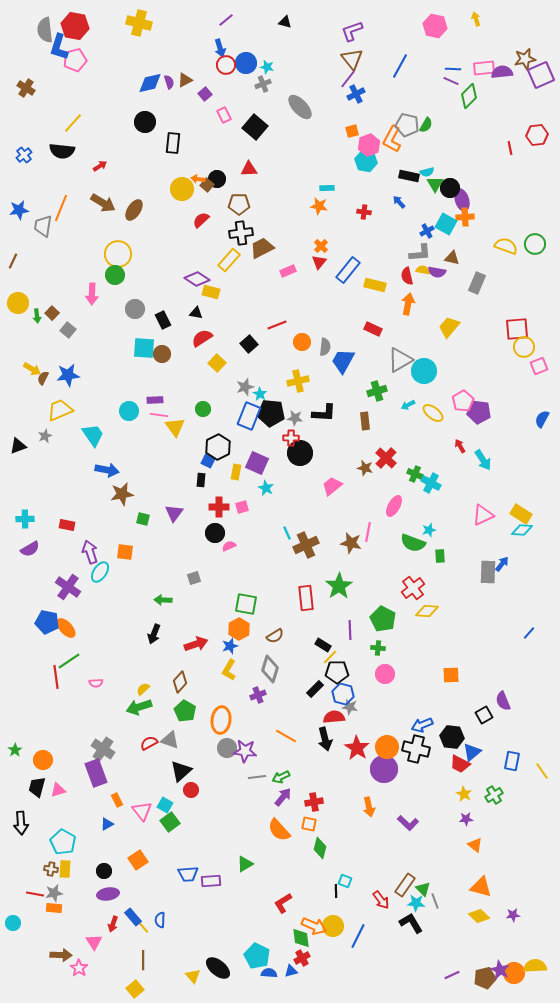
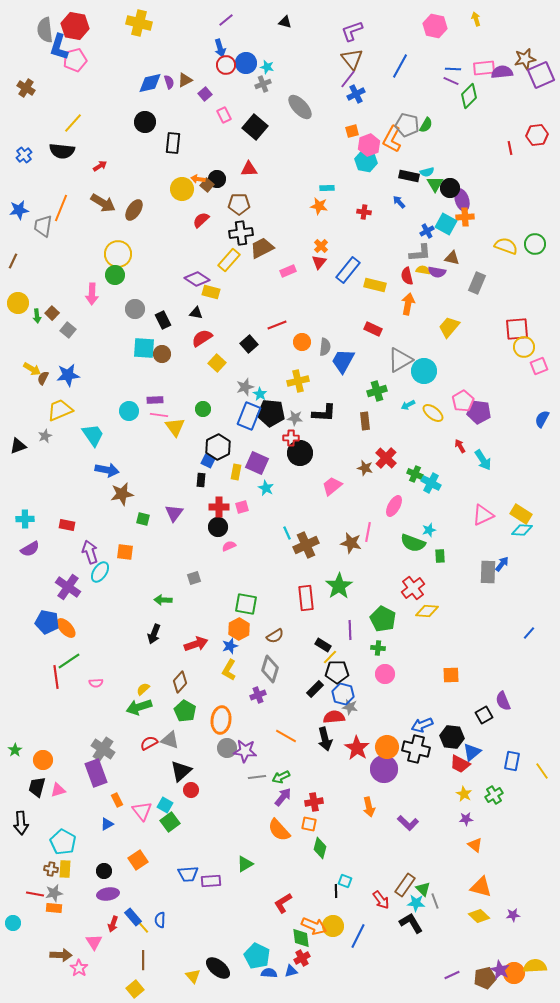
black circle at (215, 533): moved 3 px right, 6 px up
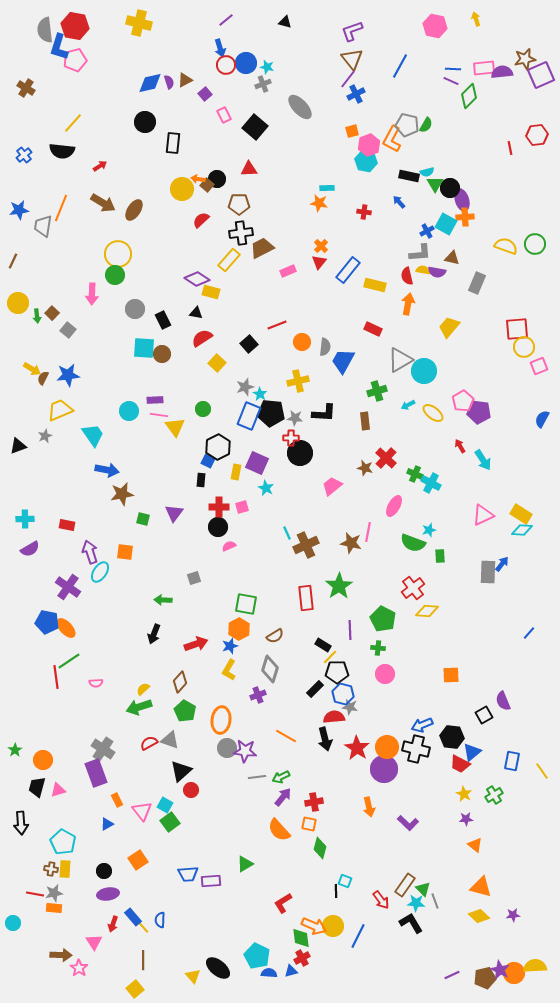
orange star at (319, 206): moved 3 px up
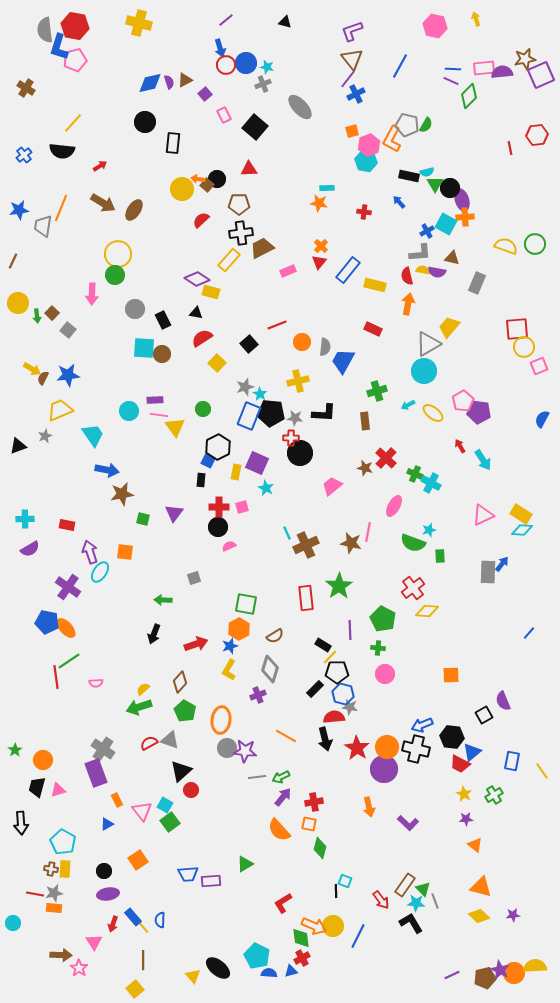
gray triangle at (400, 360): moved 28 px right, 16 px up
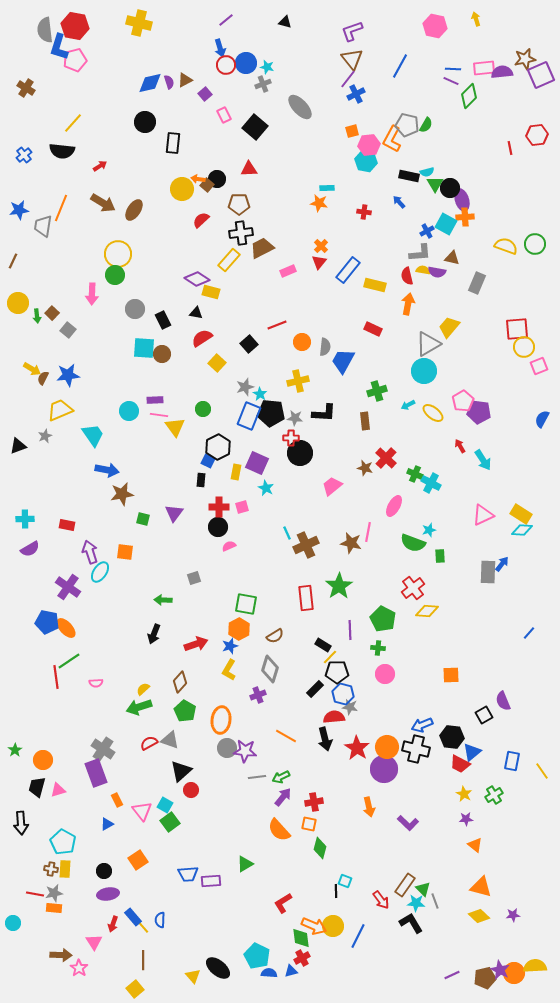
pink hexagon at (369, 145): rotated 15 degrees clockwise
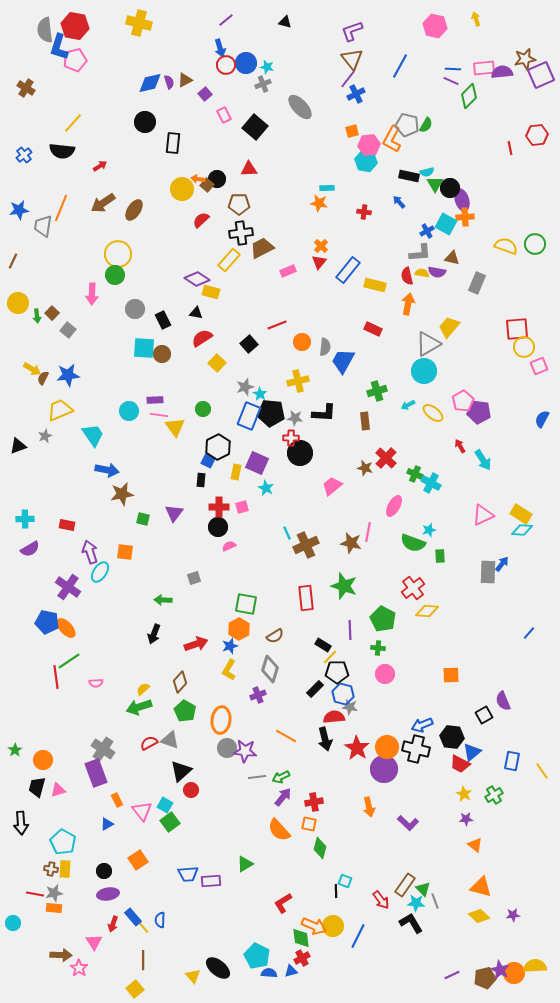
brown arrow at (103, 203): rotated 115 degrees clockwise
yellow semicircle at (423, 270): moved 1 px left, 3 px down
green star at (339, 586): moved 5 px right; rotated 20 degrees counterclockwise
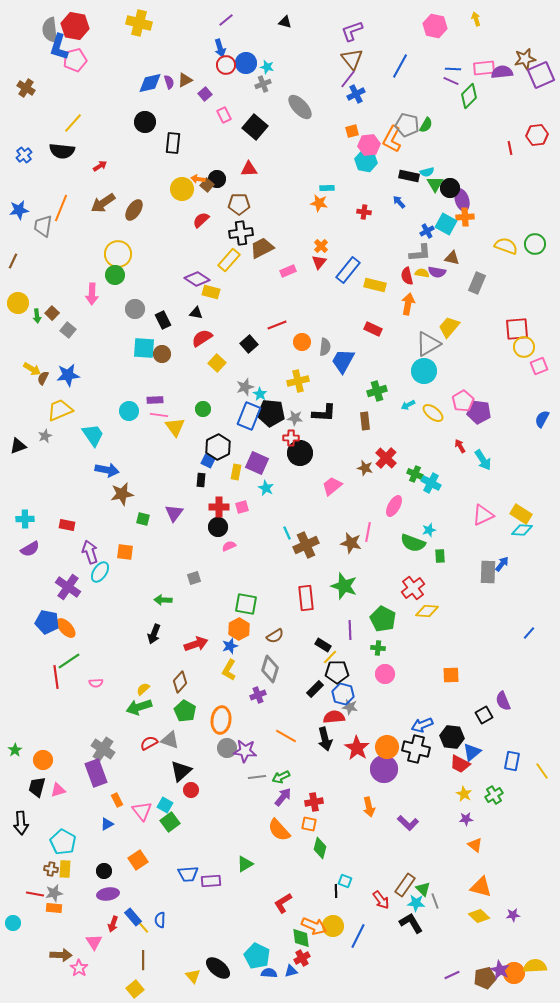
gray semicircle at (45, 30): moved 5 px right
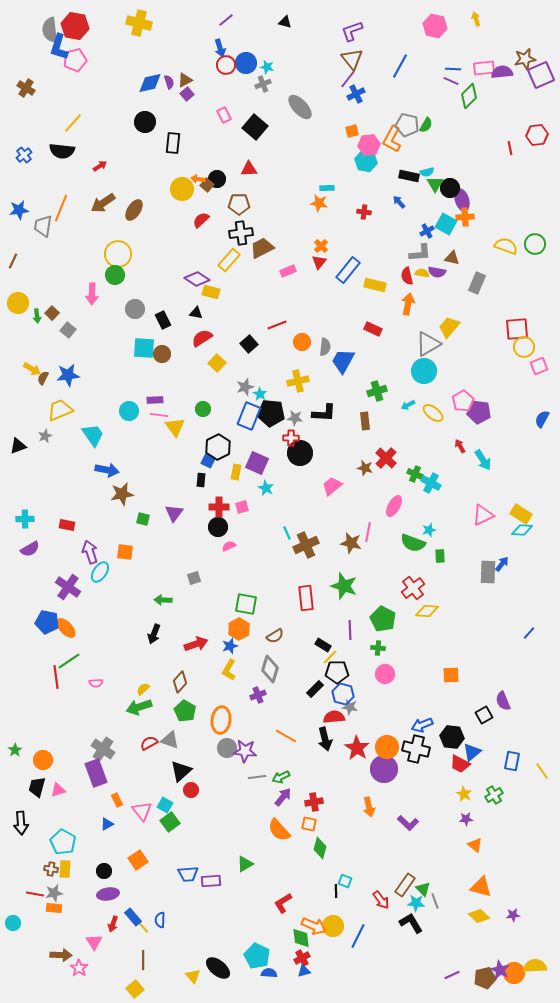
purple square at (205, 94): moved 18 px left
blue triangle at (291, 971): moved 13 px right
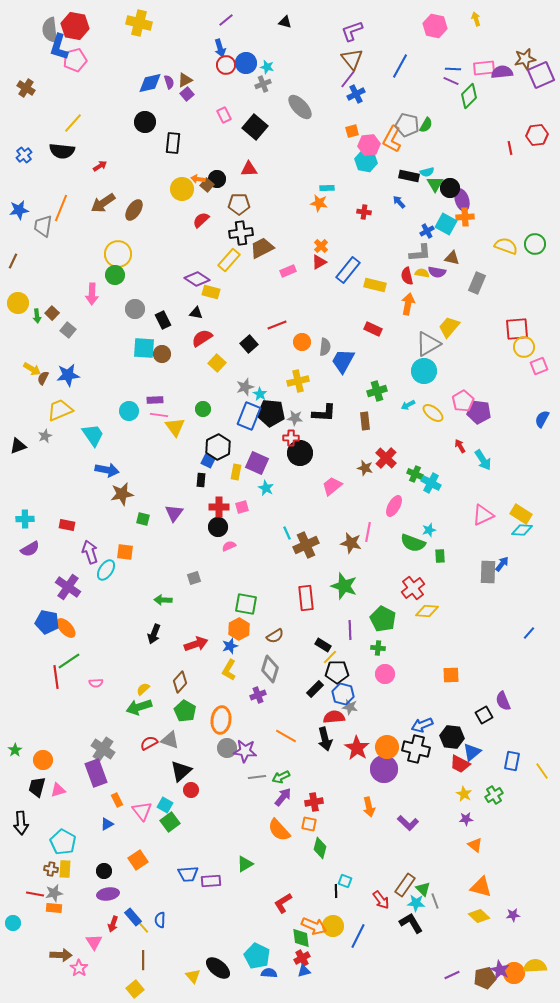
red triangle at (319, 262): rotated 21 degrees clockwise
cyan ellipse at (100, 572): moved 6 px right, 2 px up
